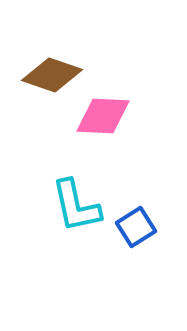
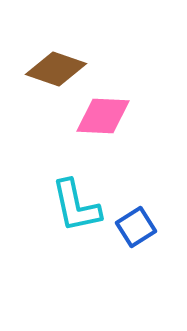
brown diamond: moved 4 px right, 6 px up
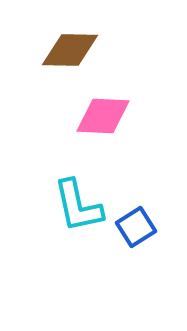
brown diamond: moved 14 px right, 19 px up; rotated 18 degrees counterclockwise
cyan L-shape: moved 2 px right
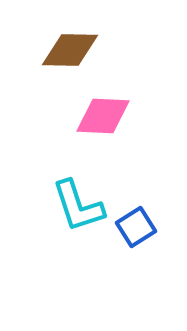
cyan L-shape: rotated 6 degrees counterclockwise
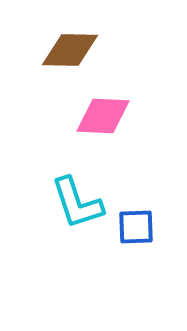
cyan L-shape: moved 1 px left, 3 px up
blue square: rotated 30 degrees clockwise
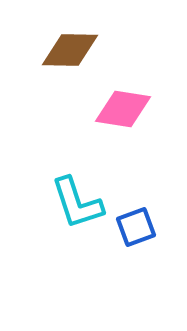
pink diamond: moved 20 px right, 7 px up; rotated 6 degrees clockwise
blue square: rotated 18 degrees counterclockwise
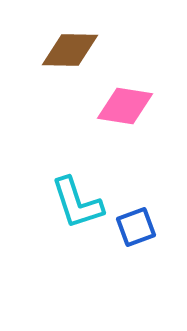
pink diamond: moved 2 px right, 3 px up
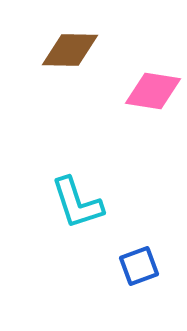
pink diamond: moved 28 px right, 15 px up
blue square: moved 3 px right, 39 px down
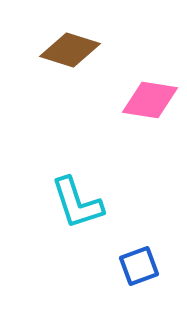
brown diamond: rotated 16 degrees clockwise
pink diamond: moved 3 px left, 9 px down
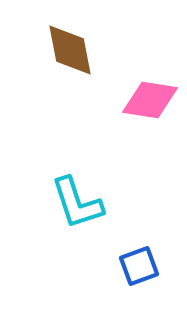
brown diamond: rotated 62 degrees clockwise
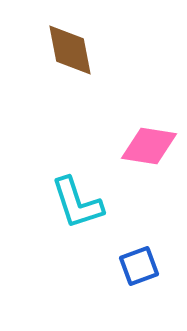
pink diamond: moved 1 px left, 46 px down
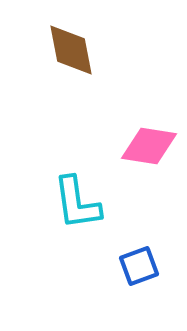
brown diamond: moved 1 px right
cyan L-shape: rotated 10 degrees clockwise
